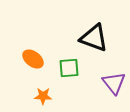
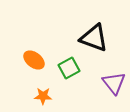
orange ellipse: moved 1 px right, 1 px down
green square: rotated 25 degrees counterclockwise
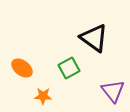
black triangle: rotated 16 degrees clockwise
orange ellipse: moved 12 px left, 8 px down
purple triangle: moved 1 px left, 8 px down
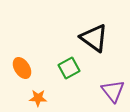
orange ellipse: rotated 20 degrees clockwise
orange star: moved 5 px left, 2 px down
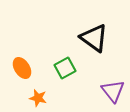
green square: moved 4 px left
orange star: rotated 12 degrees clockwise
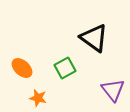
orange ellipse: rotated 15 degrees counterclockwise
purple triangle: moved 1 px up
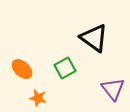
orange ellipse: moved 1 px down
purple triangle: moved 1 px up
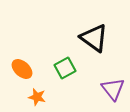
orange star: moved 1 px left, 1 px up
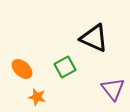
black triangle: rotated 12 degrees counterclockwise
green square: moved 1 px up
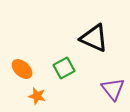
green square: moved 1 px left, 1 px down
orange star: moved 1 px up
